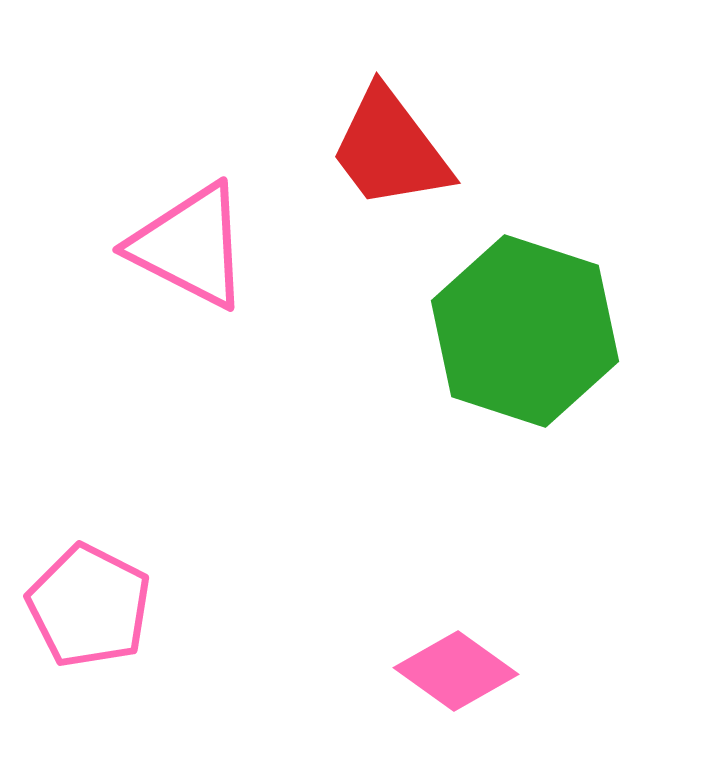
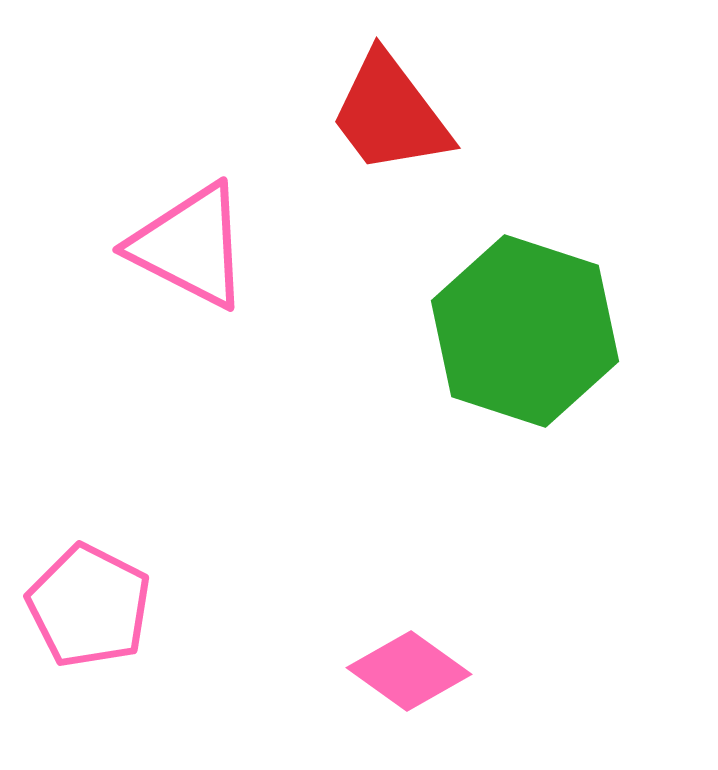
red trapezoid: moved 35 px up
pink diamond: moved 47 px left
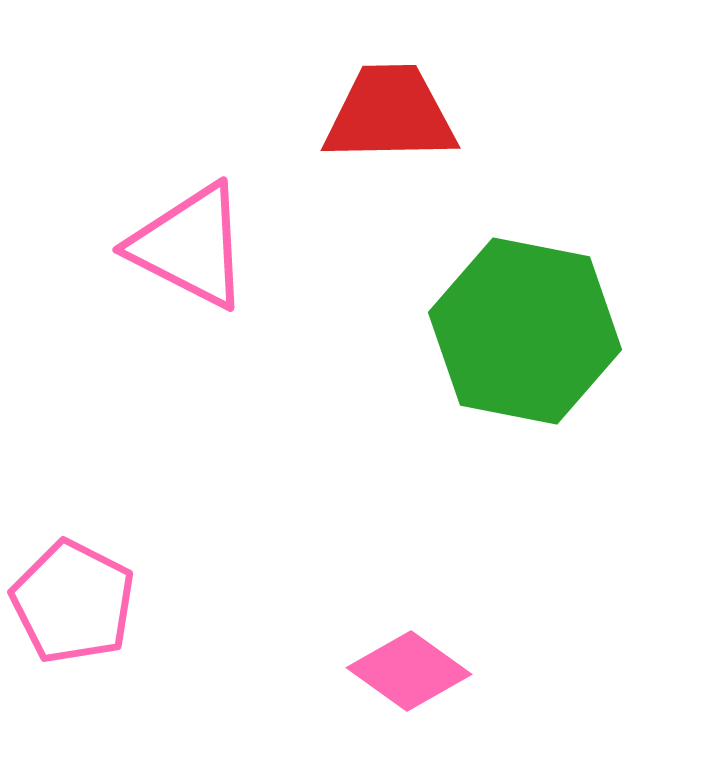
red trapezoid: rotated 126 degrees clockwise
green hexagon: rotated 7 degrees counterclockwise
pink pentagon: moved 16 px left, 4 px up
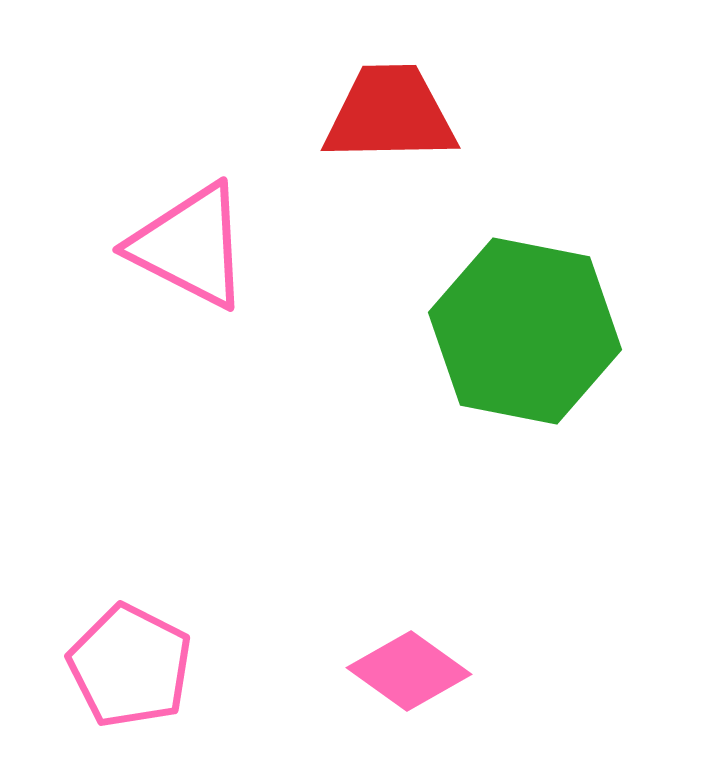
pink pentagon: moved 57 px right, 64 px down
